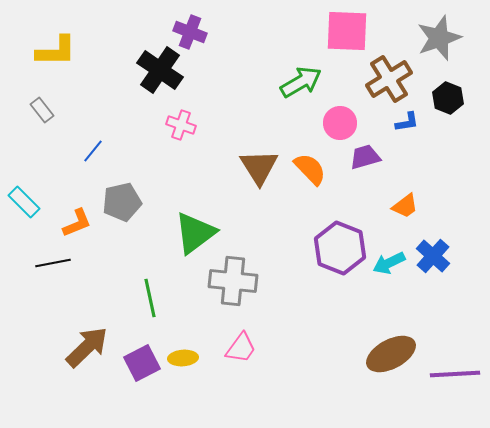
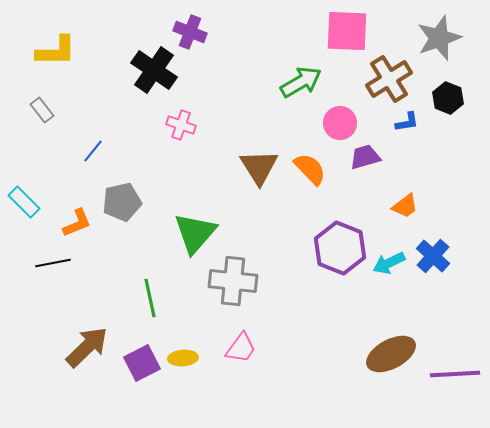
black cross: moved 6 px left
green triangle: rotated 12 degrees counterclockwise
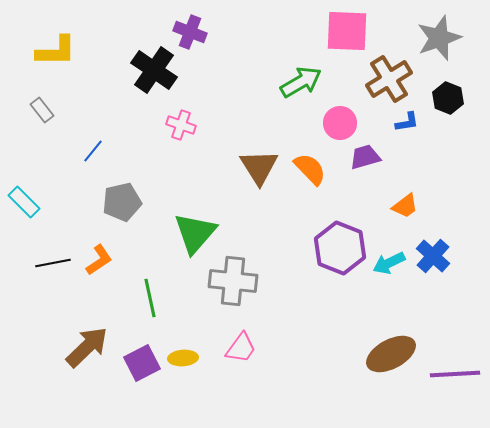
orange L-shape: moved 22 px right, 37 px down; rotated 12 degrees counterclockwise
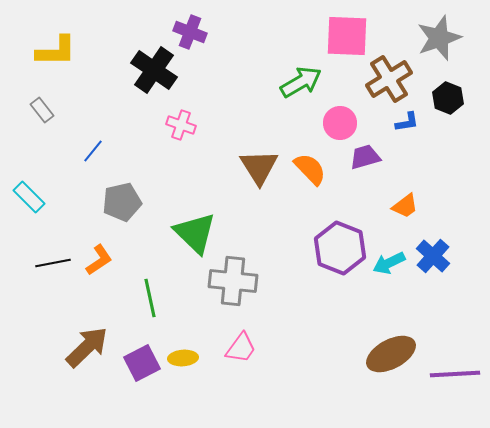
pink square: moved 5 px down
cyan rectangle: moved 5 px right, 5 px up
green triangle: rotated 27 degrees counterclockwise
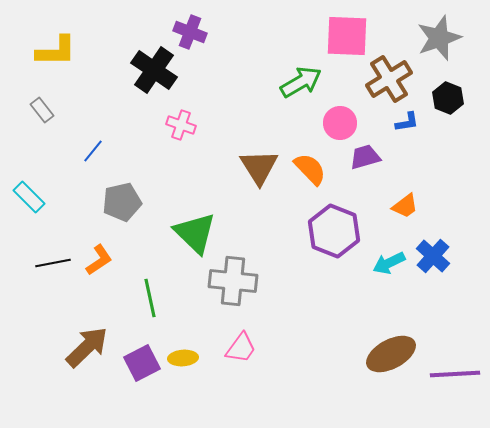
purple hexagon: moved 6 px left, 17 px up
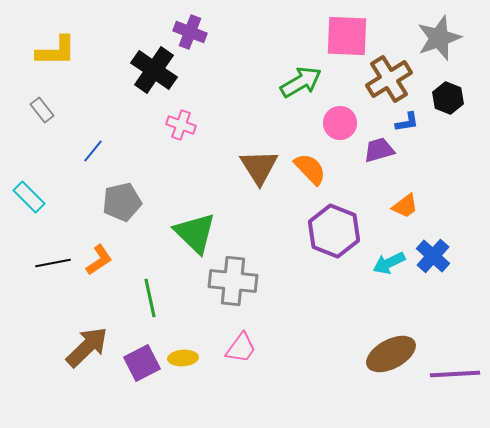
purple trapezoid: moved 14 px right, 7 px up
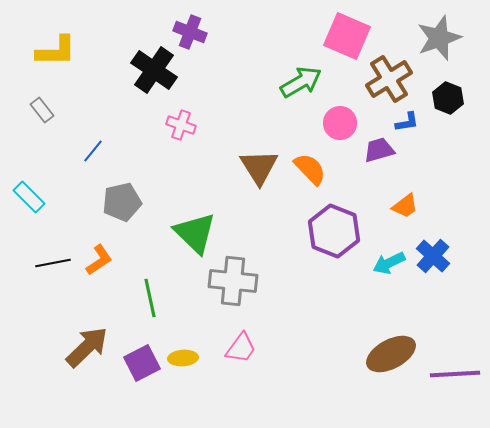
pink square: rotated 21 degrees clockwise
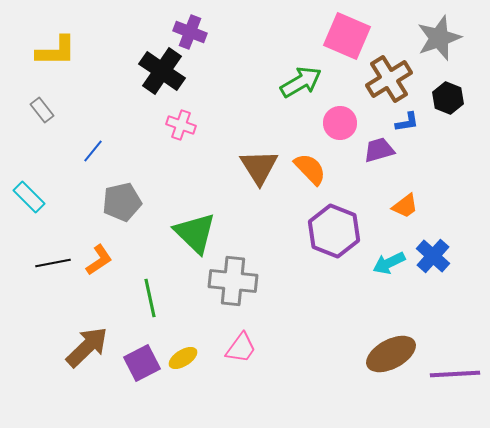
black cross: moved 8 px right, 1 px down
yellow ellipse: rotated 28 degrees counterclockwise
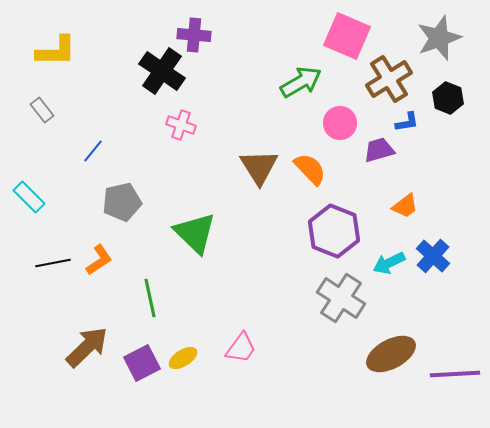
purple cross: moved 4 px right, 3 px down; rotated 16 degrees counterclockwise
gray cross: moved 108 px right, 17 px down; rotated 27 degrees clockwise
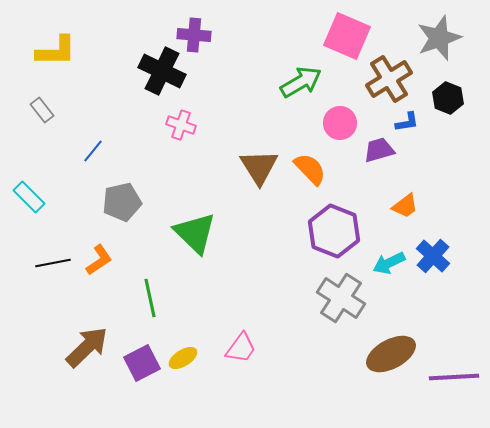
black cross: rotated 9 degrees counterclockwise
purple line: moved 1 px left, 3 px down
